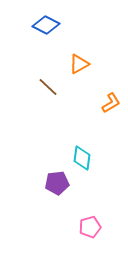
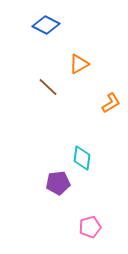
purple pentagon: moved 1 px right
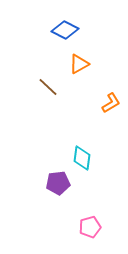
blue diamond: moved 19 px right, 5 px down
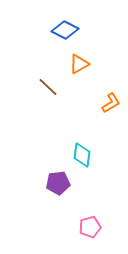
cyan diamond: moved 3 px up
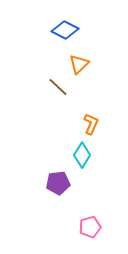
orange triangle: rotated 15 degrees counterclockwise
brown line: moved 10 px right
orange L-shape: moved 20 px left, 21 px down; rotated 35 degrees counterclockwise
cyan diamond: rotated 25 degrees clockwise
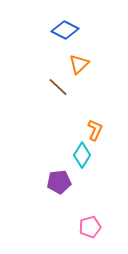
orange L-shape: moved 4 px right, 6 px down
purple pentagon: moved 1 px right, 1 px up
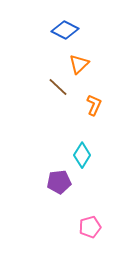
orange L-shape: moved 1 px left, 25 px up
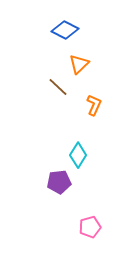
cyan diamond: moved 4 px left
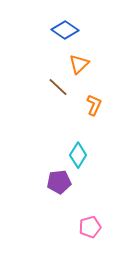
blue diamond: rotated 8 degrees clockwise
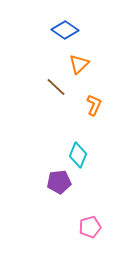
brown line: moved 2 px left
cyan diamond: rotated 10 degrees counterclockwise
